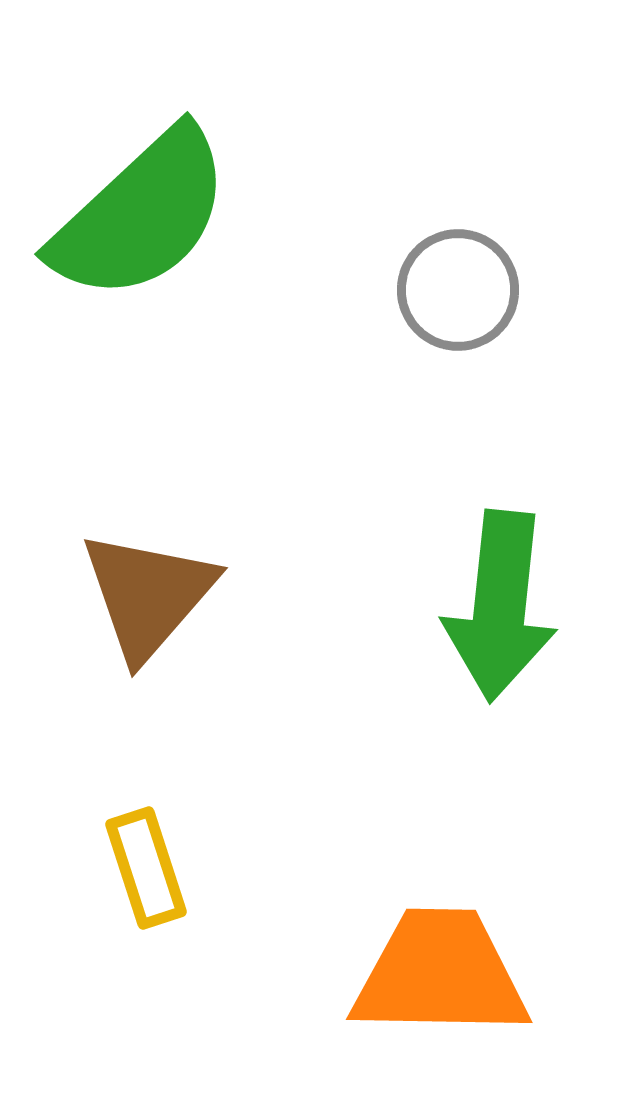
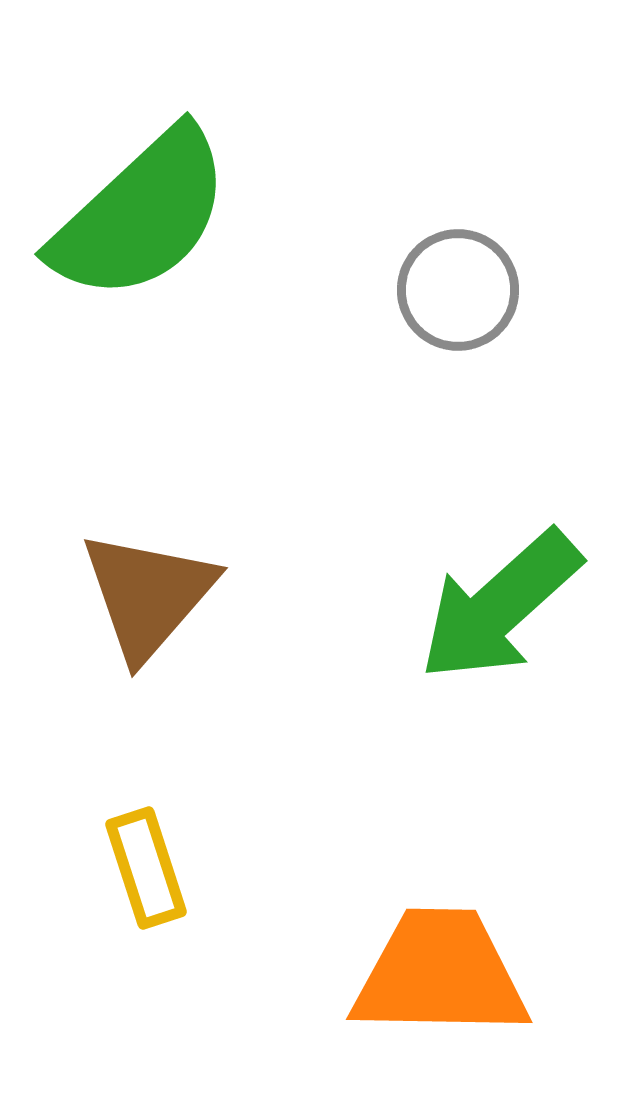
green arrow: rotated 42 degrees clockwise
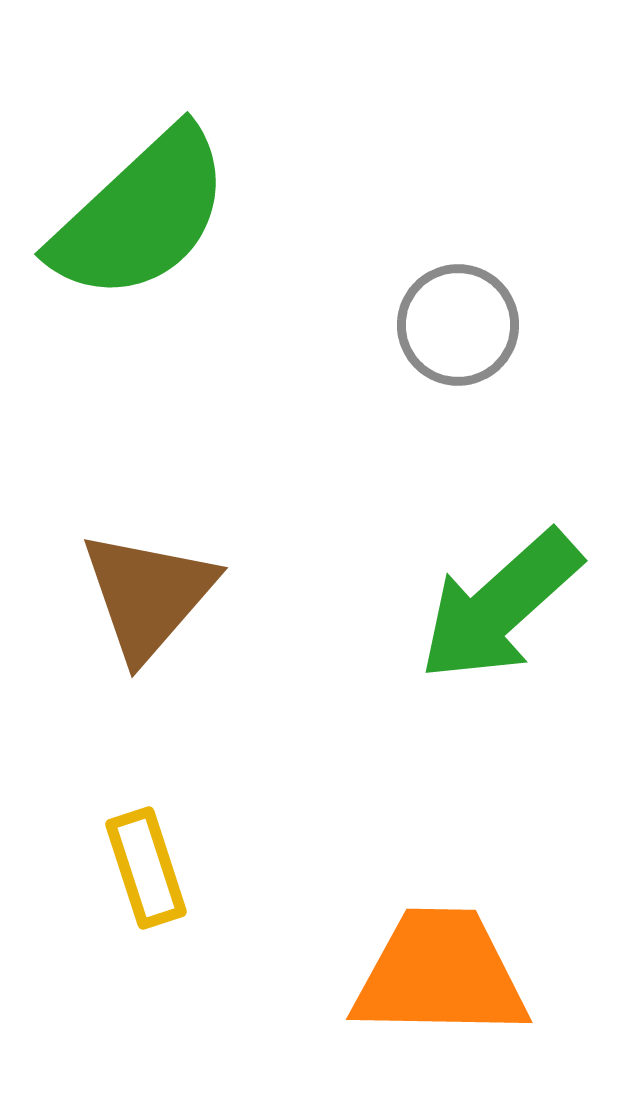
gray circle: moved 35 px down
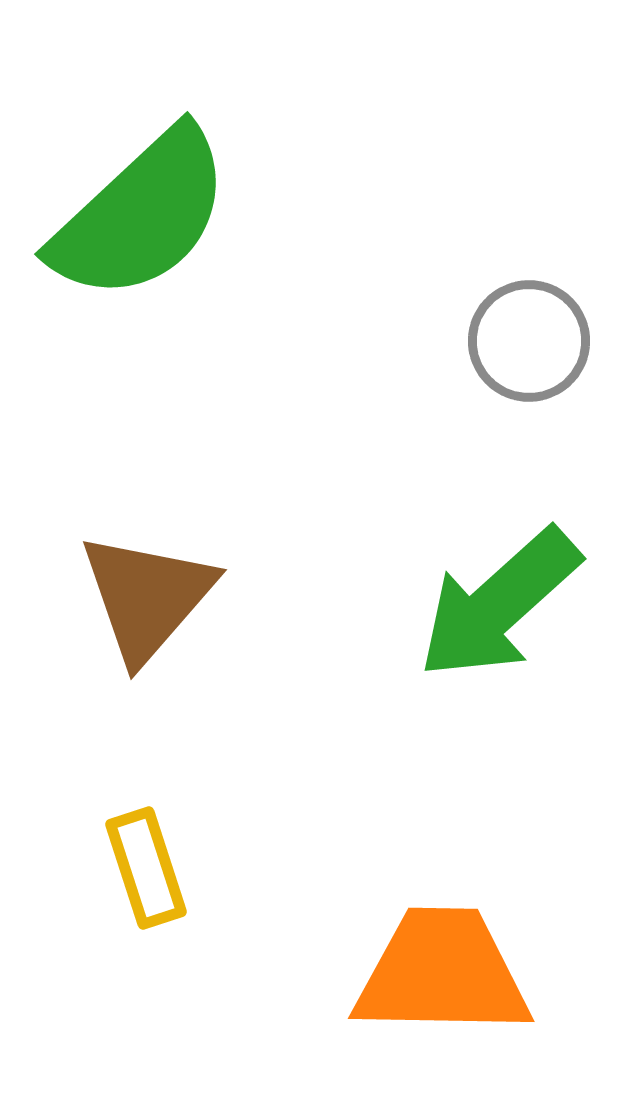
gray circle: moved 71 px right, 16 px down
brown triangle: moved 1 px left, 2 px down
green arrow: moved 1 px left, 2 px up
orange trapezoid: moved 2 px right, 1 px up
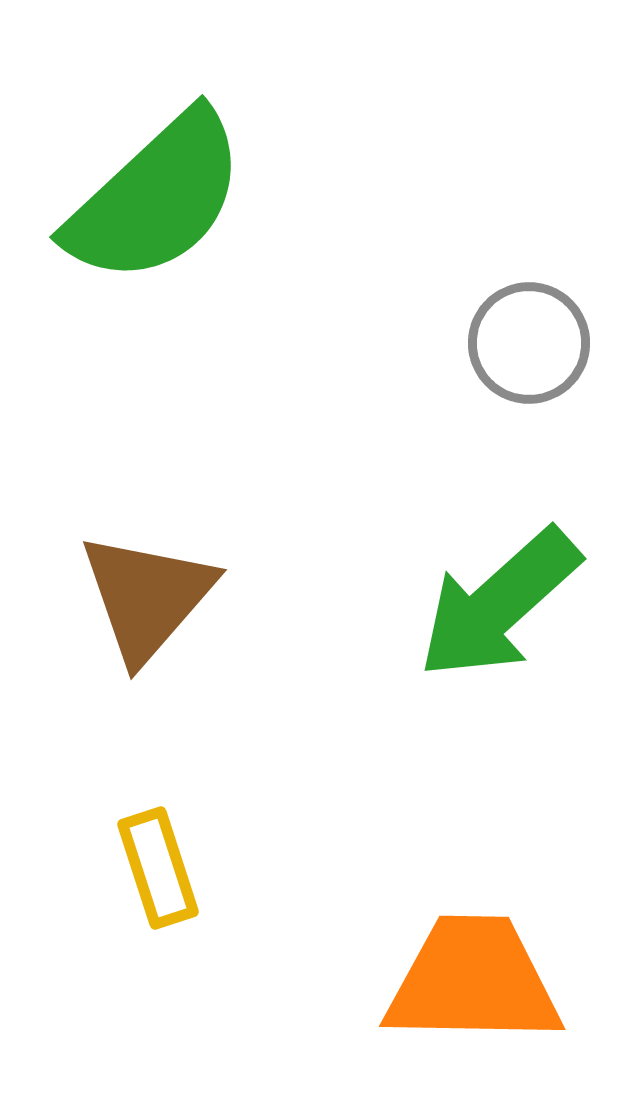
green semicircle: moved 15 px right, 17 px up
gray circle: moved 2 px down
yellow rectangle: moved 12 px right
orange trapezoid: moved 31 px right, 8 px down
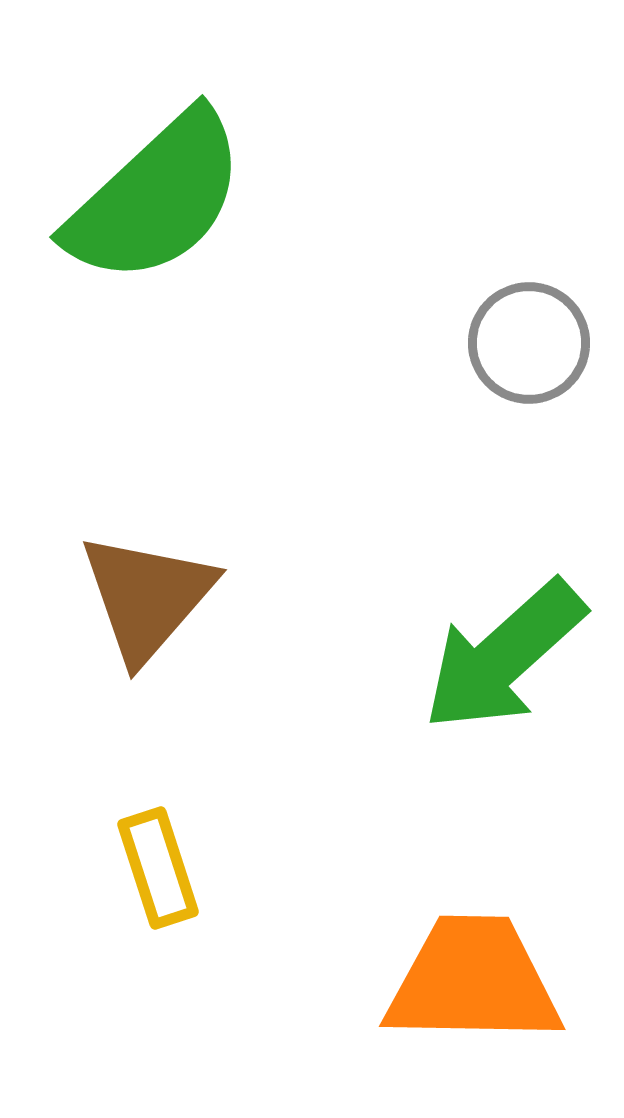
green arrow: moved 5 px right, 52 px down
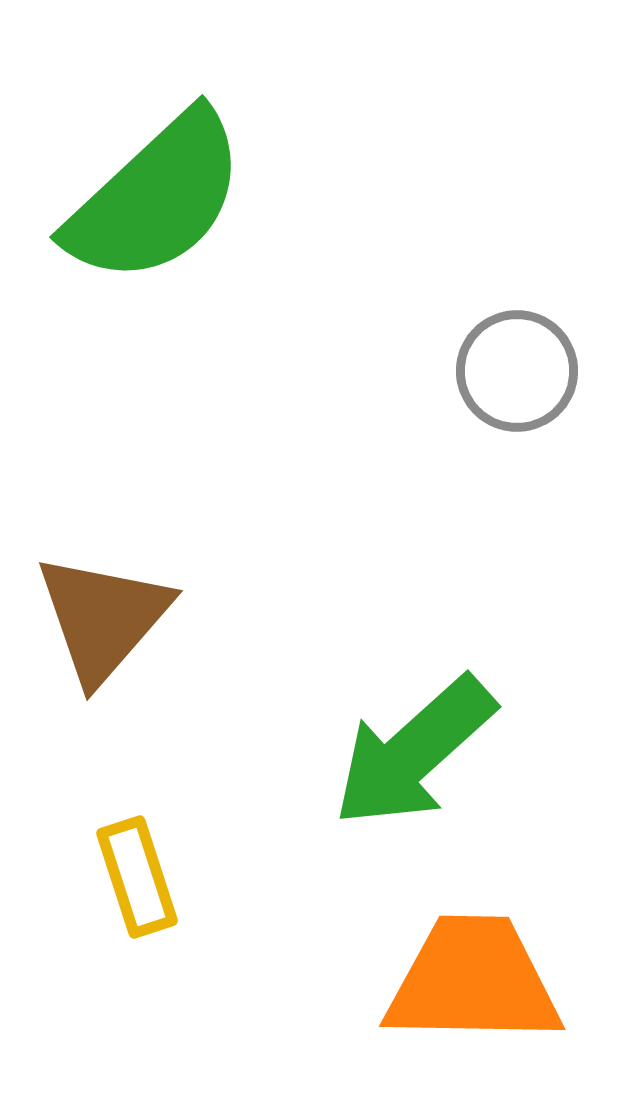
gray circle: moved 12 px left, 28 px down
brown triangle: moved 44 px left, 21 px down
green arrow: moved 90 px left, 96 px down
yellow rectangle: moved 21 px left, 9 px down
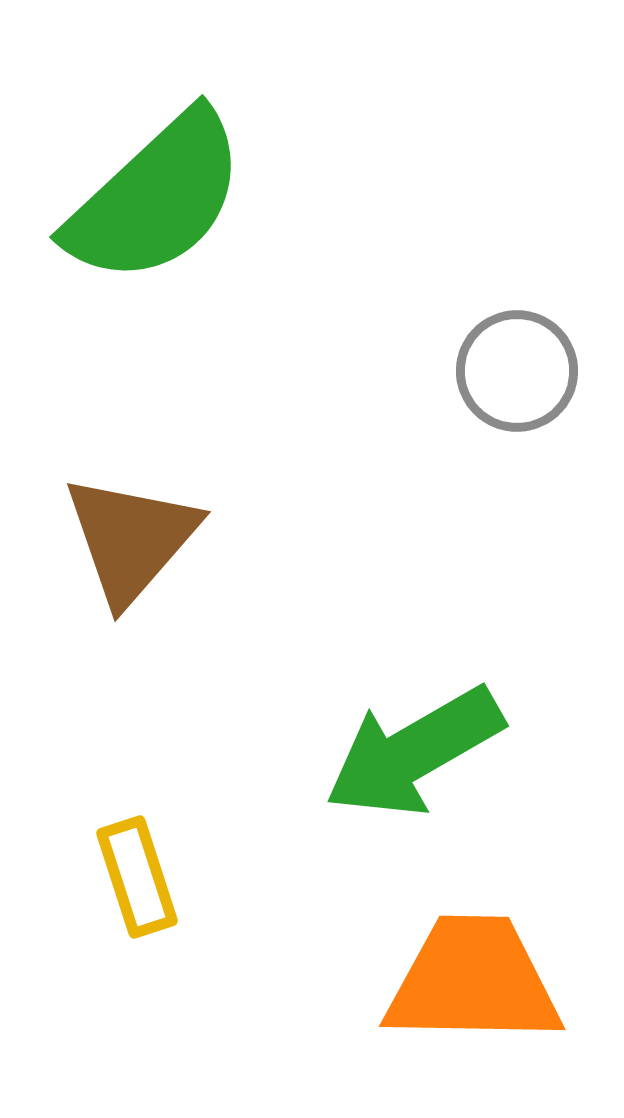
brown triangle: moved 28 px right, 79 px up
green arrow: rotated 12 degrees clockwise
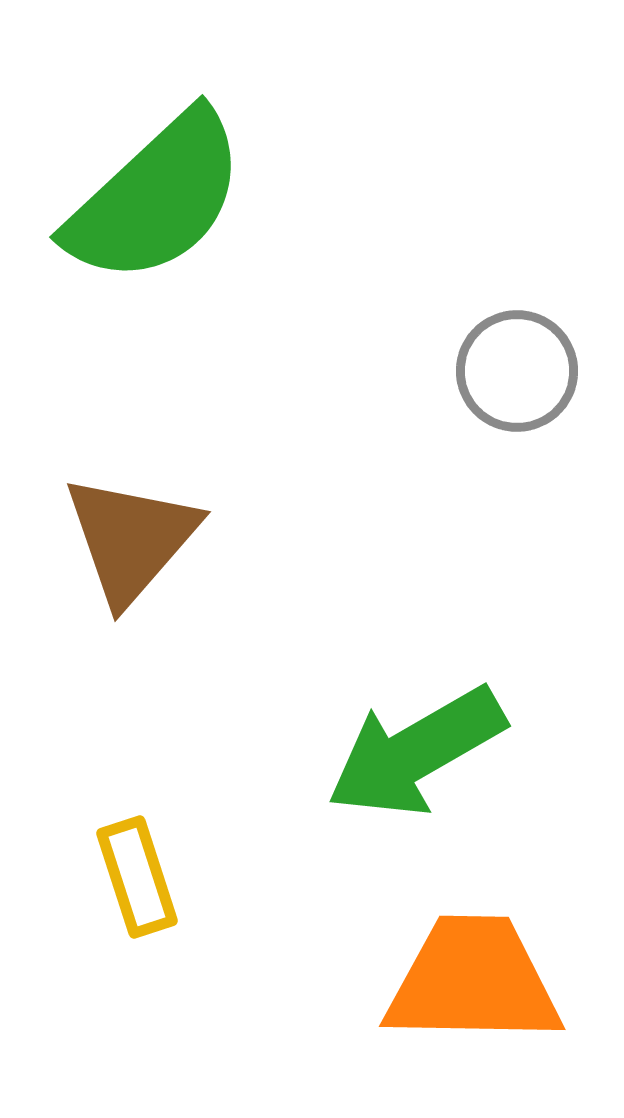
green arrow: moved 2 px right
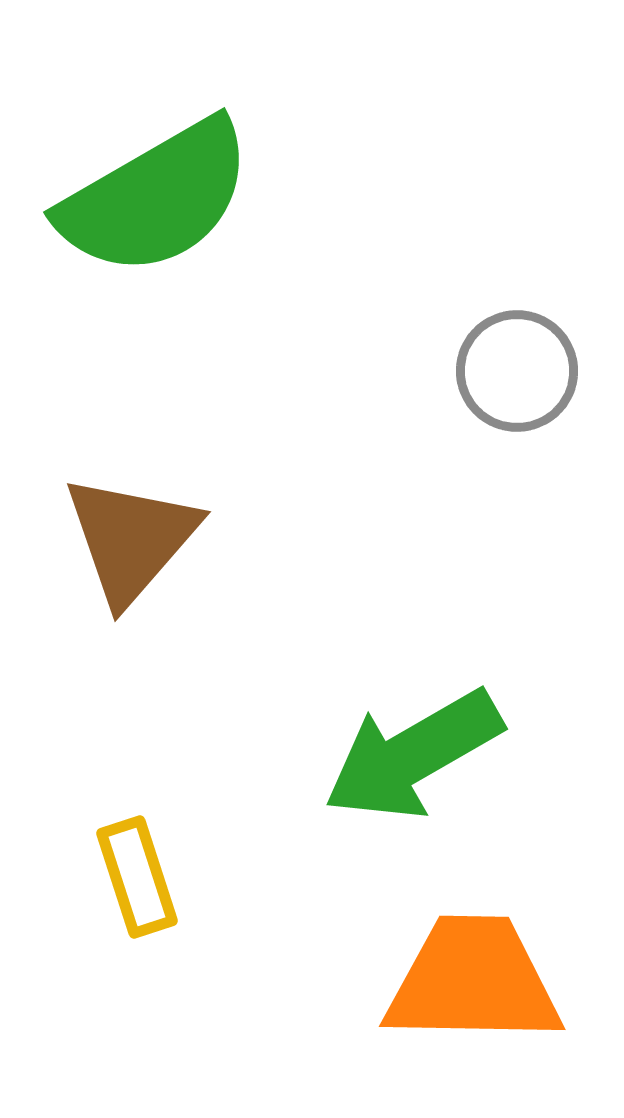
green semicircle: rotated 13 degrees clockwise
green arrow: moved 3 px left, 3 px down
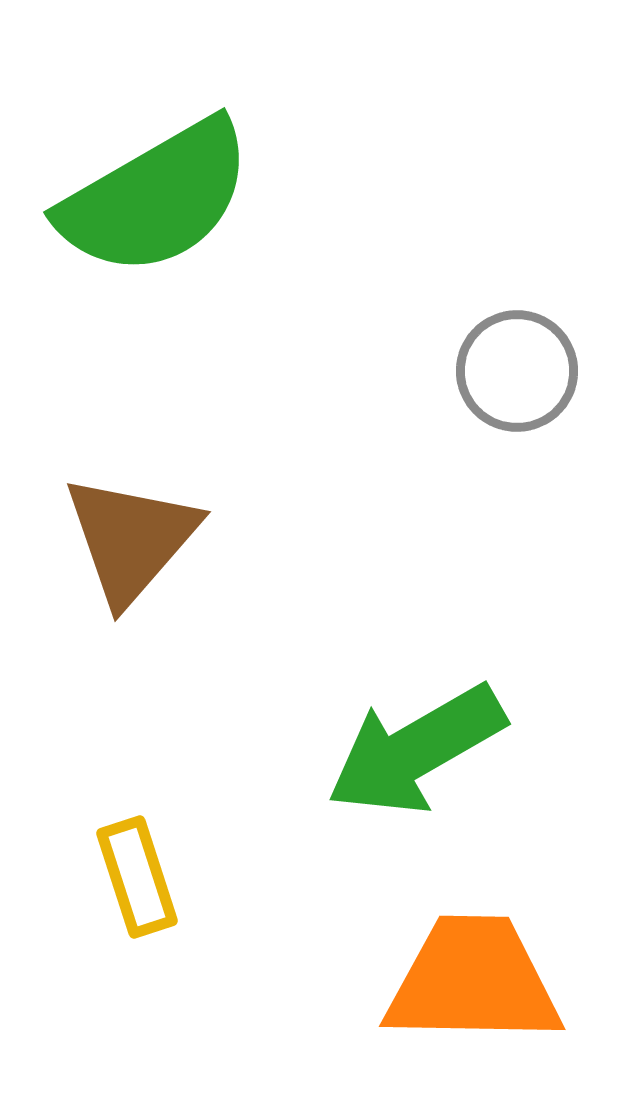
green arrow: moved 3 px right, 5 px up
